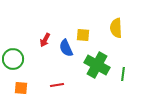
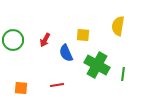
yellow semicircle: moved 2 px right, 2 px up; rotated 12 degrees clockwise
blue semicircle: moved 5 px down
green circle: moved 19 px up
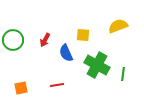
yellow semicircle: rotated 60 degrees clockwise
orange square: rotated 16 degrees counterclockwise
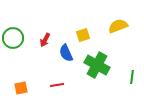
yellow square: rotated 24 degrees counterclockwise
green circle: moved 2 px up
green line: moved 9 px right, 3 px down
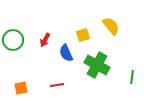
yellow semicircle: moved 7 px left; rotated 72 degrees clockwise
green circle: moved 2 px down
